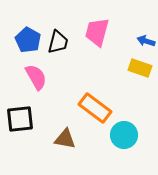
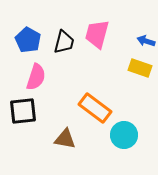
pink trapezoid: moved 2 px down
black trapezoid: moved 6 px right
pink semicircle: rotated 48 degrees clockwise
black square: moved 3 px right, 8 px up
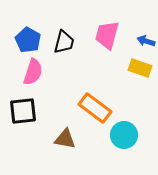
pink trapezoid: moved 10 px right, 1 px down
pink semicircle: moved 3 px left, 5 px up
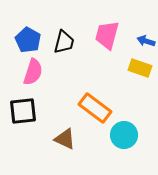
brown triangle: rotated 15 degrees clockwise
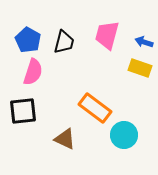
blue arrow: moved 2 px left, 1 px down
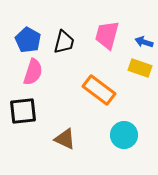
orange rectangle: moved 4 px right, 18 px up
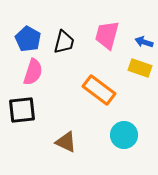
blue pentagon: moved 1 px up
black square: moved 1 px left, 1 px up
brown triangle: moved 1 px right, 3 px down
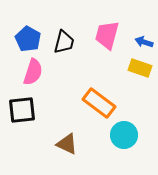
orange rectangle: moved 13 px down
brown triangle: moved 1 px right, 2 px down
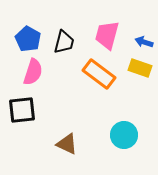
orange rectangle: moved 29 px up
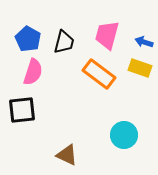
brown triangle: moved 11 px down
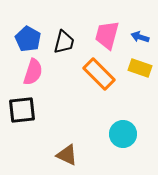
blue arrow: moved 4 px left, 5 px up
orange rectangle: rotated 8 degrees clockwise
cyan circle: moved 1 px left, 1 px up
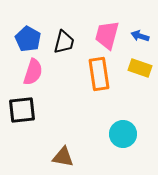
blue arrow: moved 1 px up
orange rectangle: rotated 36 degrees clockwise
brown triangle: moved 4 px left, 2 px down; rotated 15 degrees counterclockwise
